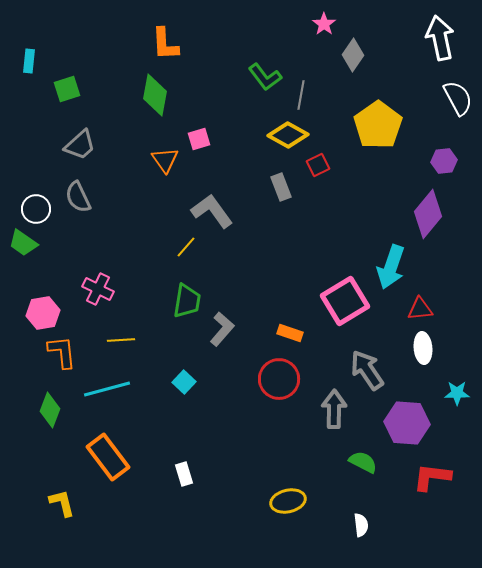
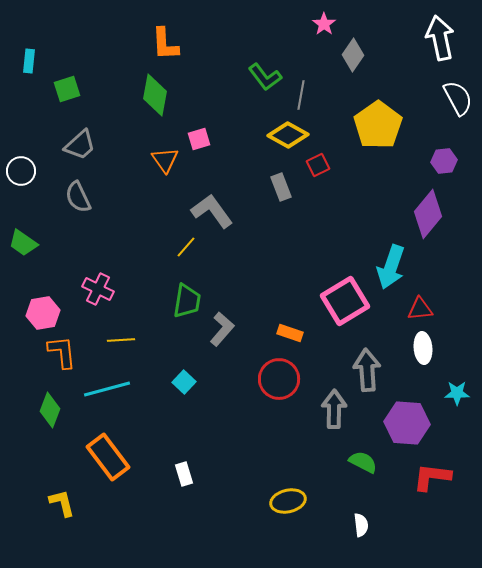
white circle at (36, 209): moved 15 px left, 38 px up
gray arrow at (367, 370): rotated 30 degrees clockwise
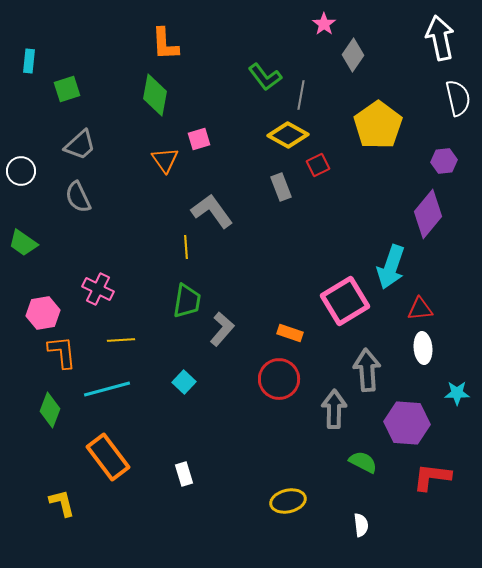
white semicircle at (458, 98): rotated 15 degrees clockwise
yellow line at (186, 247): rotated 45 degrees counterclockwise
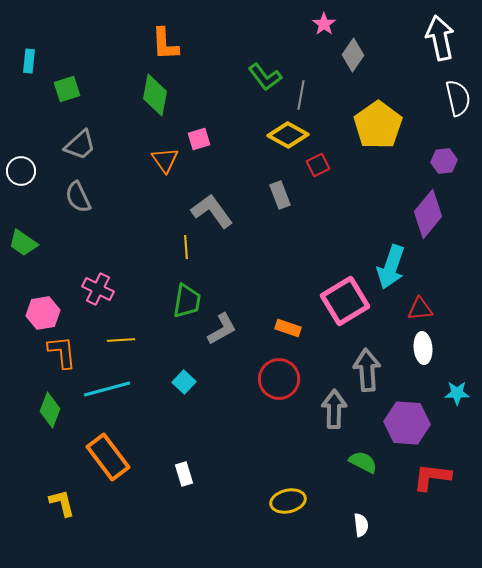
gray rectangle at (281, 187): moved 1 px left, 8 px down
gray L-shape at (222, 329): rotated 20 degrees clockwise
orange rectangle at (290, 333): moved 2 px left, 5 px up
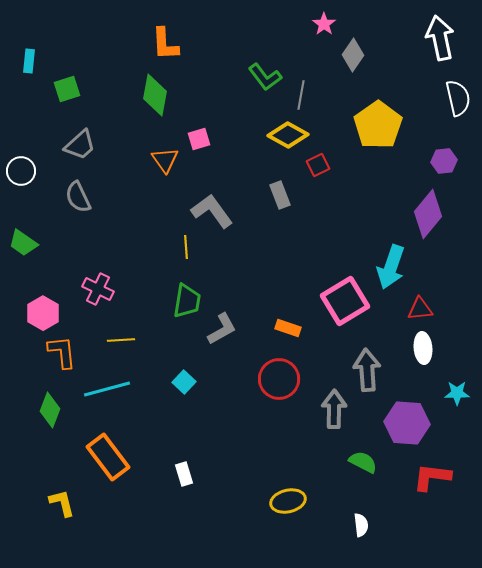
pink hexagon at (43, 313): rotated 20 degrees counterclockwise
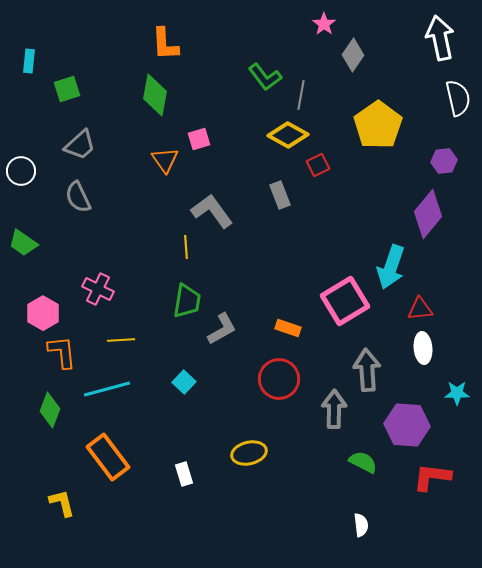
purple hexagon at (407, 423): moved 2 px down
yellow ellipse at (288, 501): moved 39 px left, 48 px up
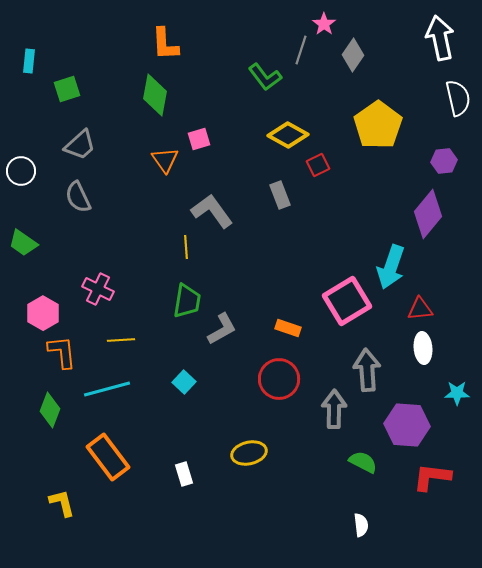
gray line at (301, 95): moved 45 px up; rotated 8 degrees clockwise
pink square at (345, 301): moved 2 px right
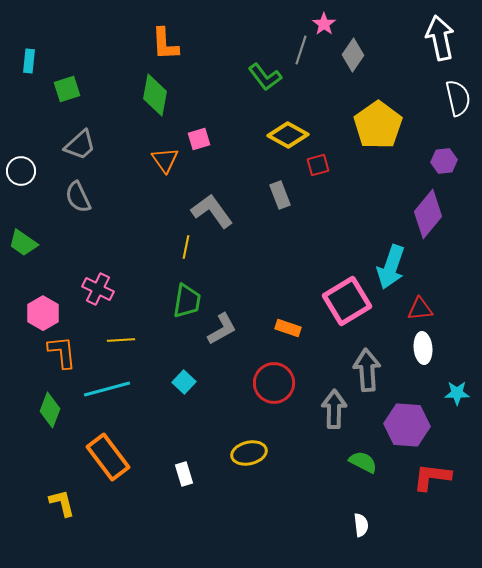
red square at (318, 165): rotated 10 degrees clockwise
yellow line at (186, 247): rotated 15 degrees clockwise
red circle at (279, 379): moved 5 px left, 4 px down
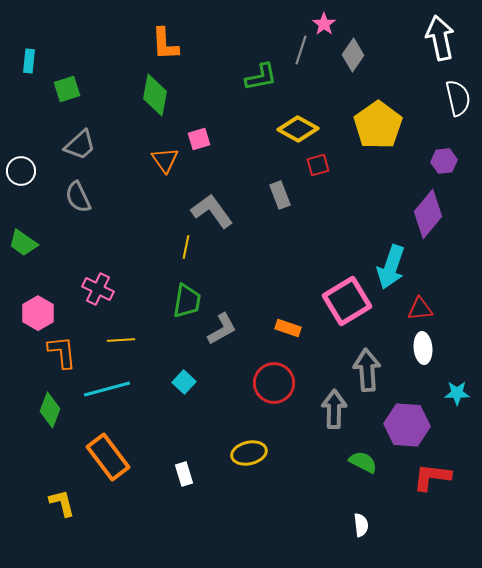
green L-shape at (265, 77): moved 4 px left; rotated 64 degrees counterclockwise
yellow diamond at (288, 135): moved 10 px right, 6 px up
pink hexagon at (43, 313): moved 5 px left
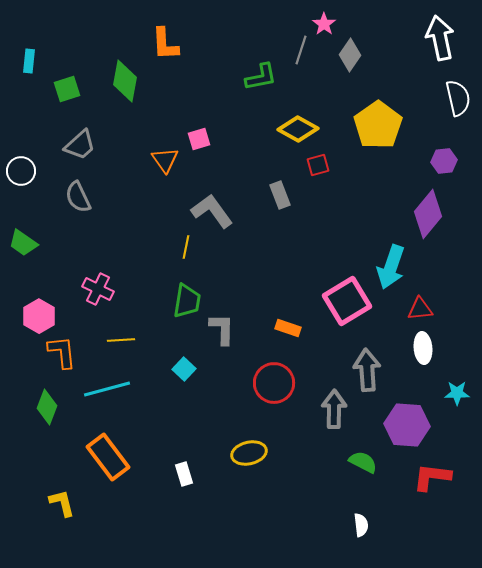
gray diamond at (353, 55): moved 3 px left
green diamond at (155, 95): moved 30 px left, 14 px up
pink hexagon at (38, 313): moved 1 px right, 3 px down
gray L-shape at (222, 329): rotated 60 degrees counterclockwise
cyan square at (184, 382): moved 13 px up
green diamond at (50, 410): moved 3 px left, 3 px up
